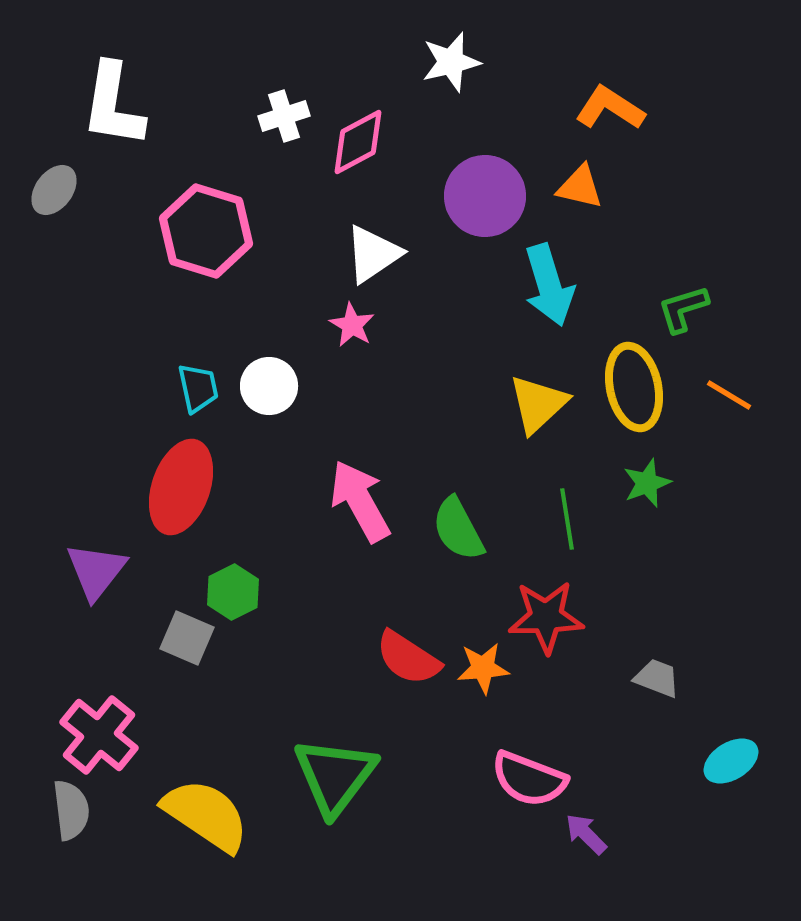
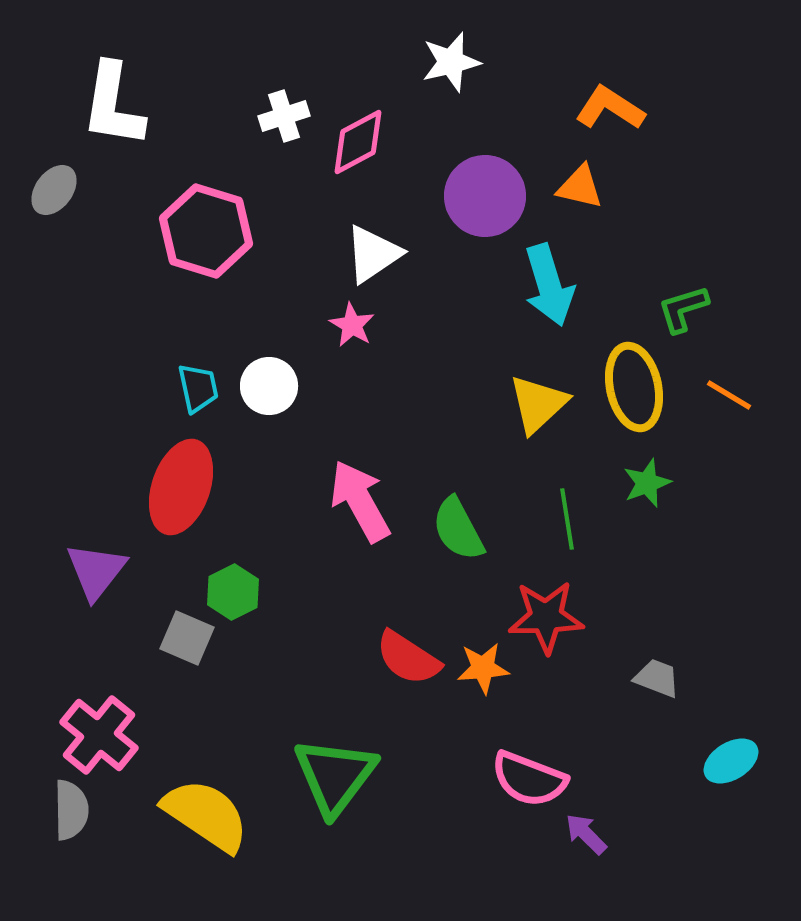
gray semicircle: rotated 6 degrees clockwise
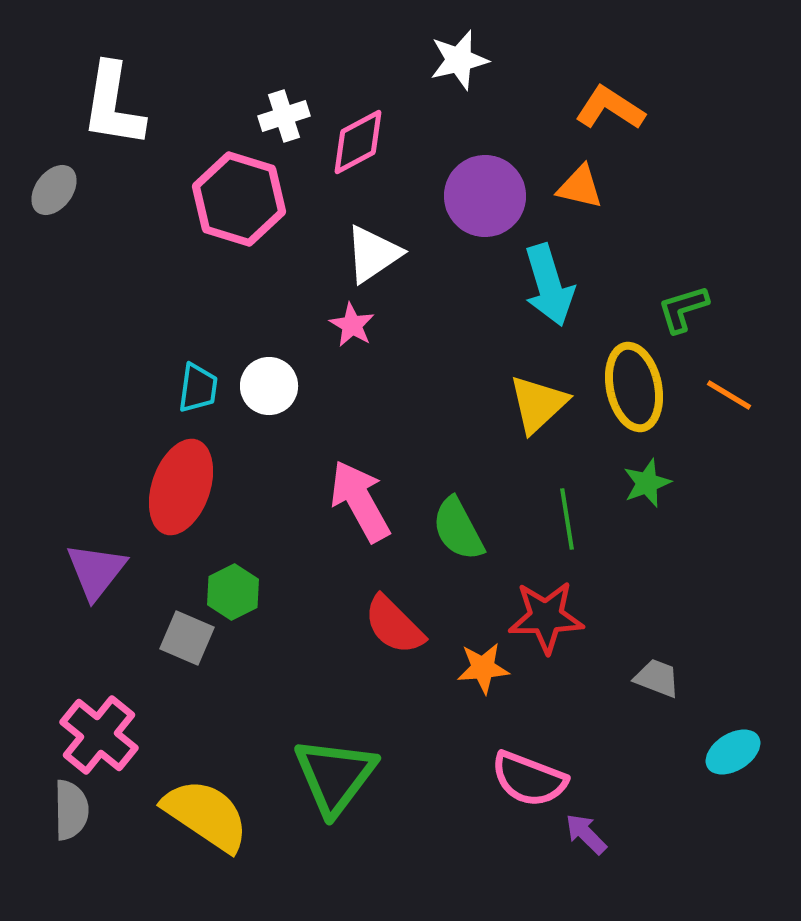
white star: moved 8 px right, 2 px up
pink hexagon: moved 33 px right, 32 px up
cyan trapezoid: rotated 20 degrees clockwise
red semicircle: moved 14 px left, 33 px up; rotated 12 degrees clockwise
cyan ellipse: moved 2 px right, 9 px up
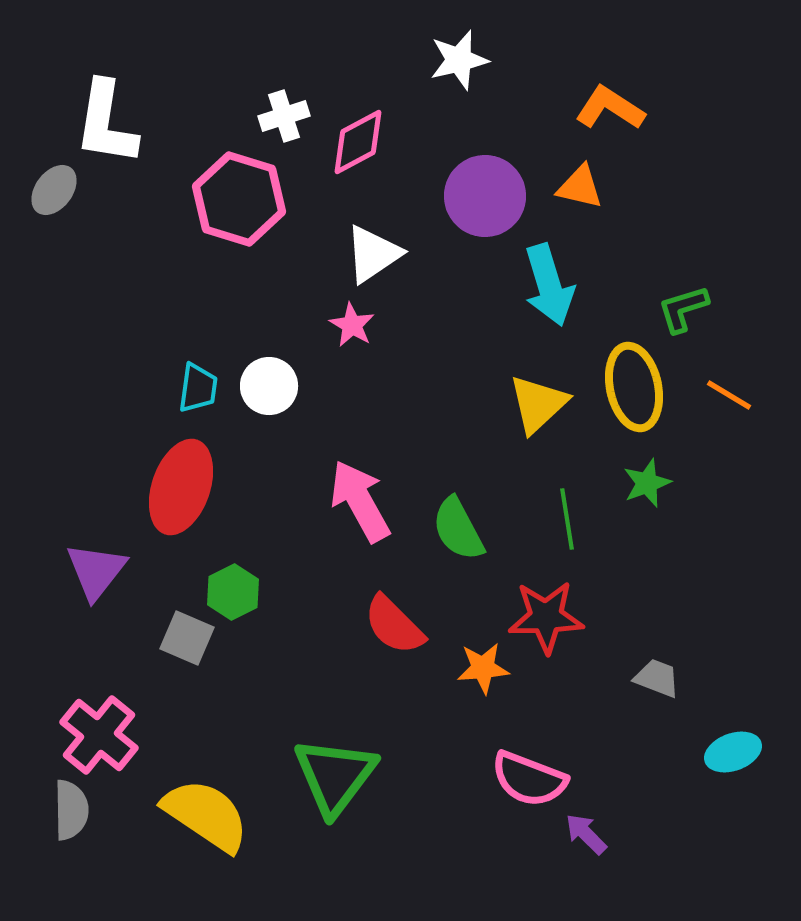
white L-shape: moved 7 px left, 18 px down
cyan ellipse: rotated 12 degrees clockwise
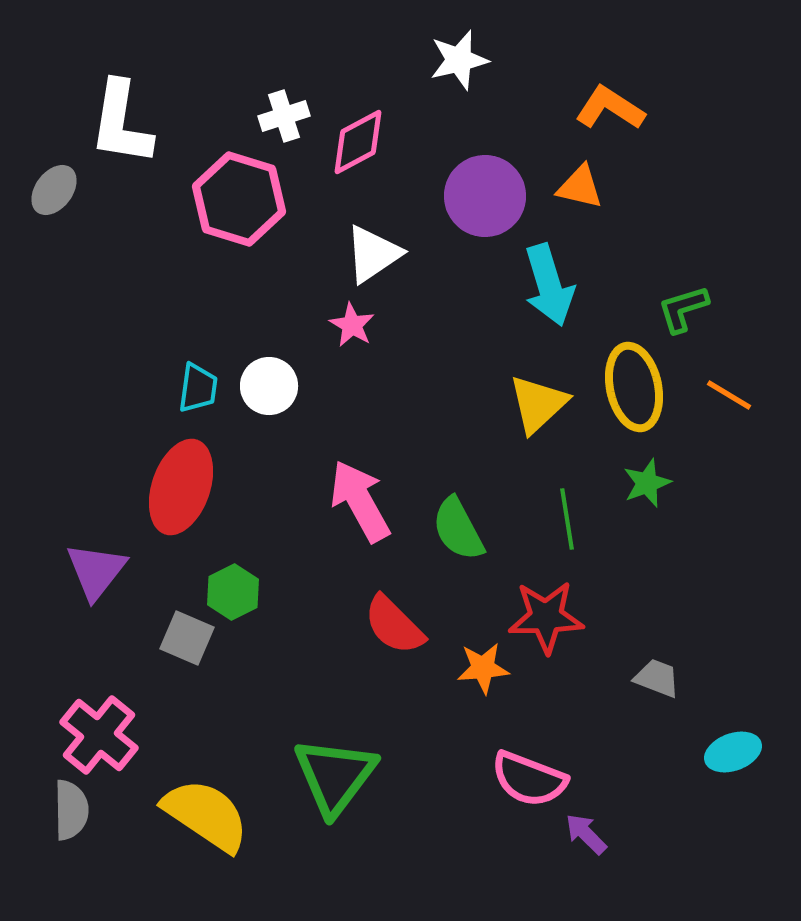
white L-shape: moved 15 px right
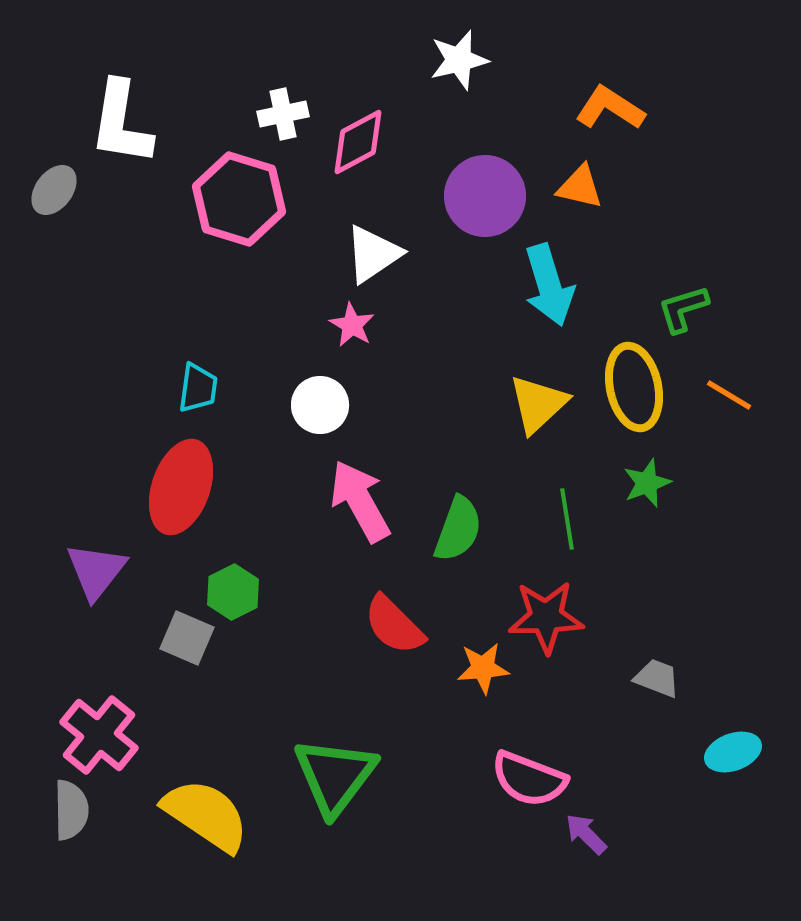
white cross: moved 1 px left, 2 px up; rotated 6 degrees clockwise
white circle: moved 51 px right, 19 px down
green semicircle: rotated 132 degrees counterclockwise
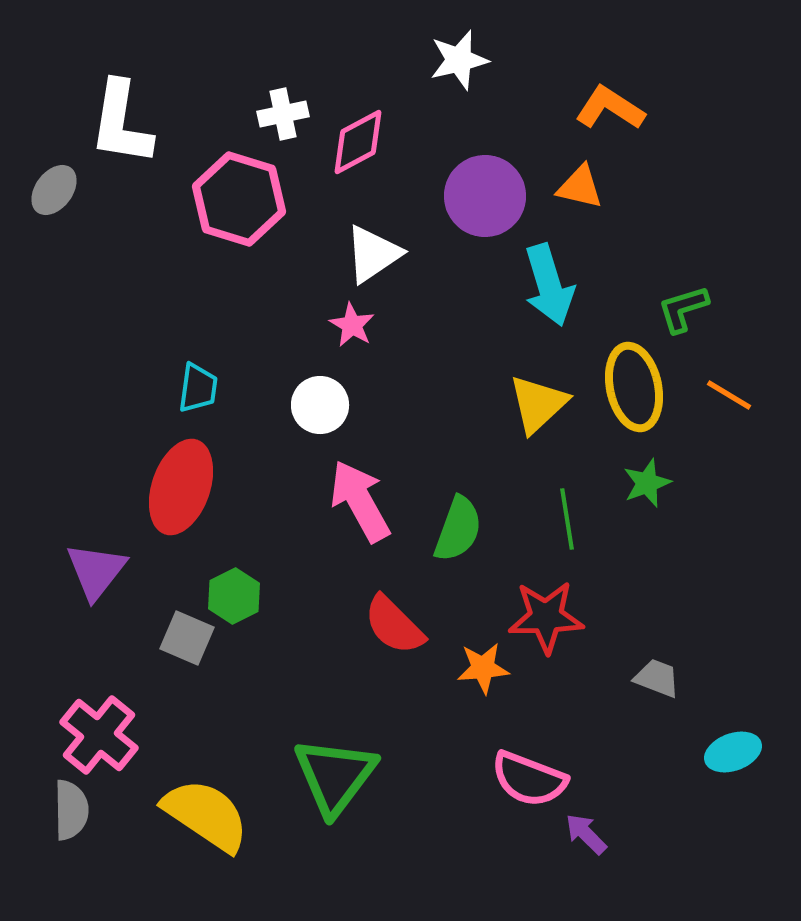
green hexagon: moved 1 px right, 4 px down
